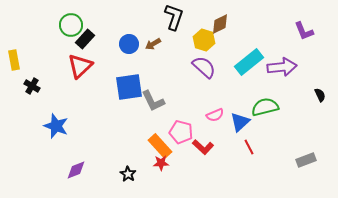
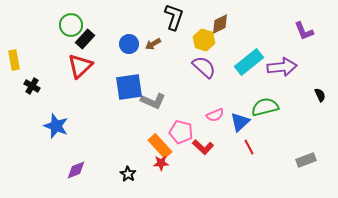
gray L-shape: rotated 40 degrees counterclockwise
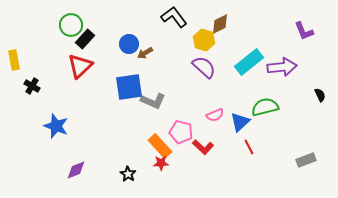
black L-shape: rotated 56 degrees counterclockwise
brown arrow: moved 8 px left, 9 px down
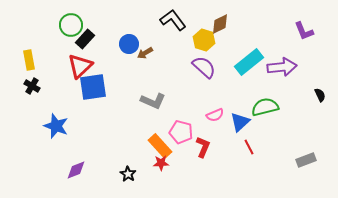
black L-shape: moved 1 px left, 3 px down
yellow rectangle: moved 15 px right
blue square: moved 36 px left
red L-shape: rotated 110 degrees counterclockwise
